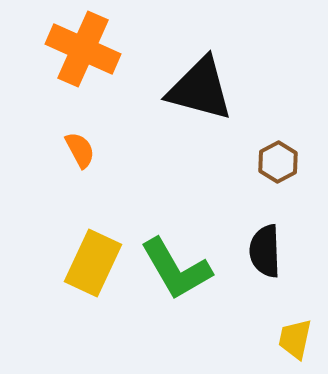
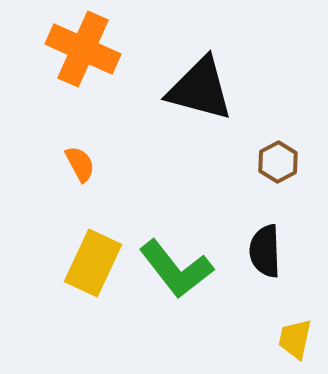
orange semicircle: moved 14 px down
green L-shape: rotated 8 degrees counterclockwise
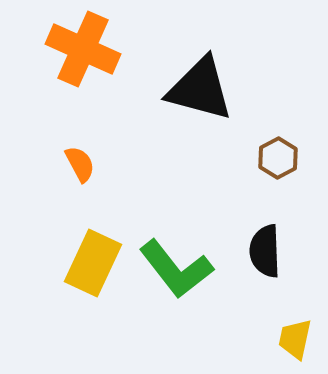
brown hexagon: moved 4 px up
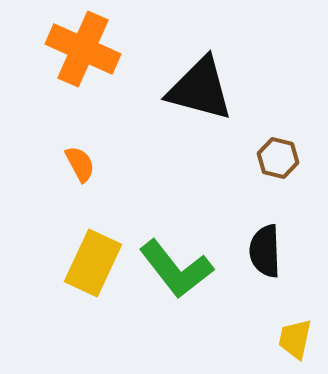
brown hexagon: rotated 18 degrees counterclockwise
